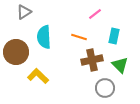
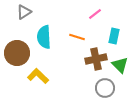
orange line: moved 2 px left
brown circle: moved 1 px right, 1 px down
brown cross: moved 4 px right, 1 px up
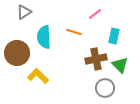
orange line: moved 3 px left, 5 px up
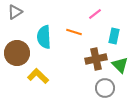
gray triangle: moved 9 px left
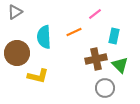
orange line: rotated 42 degrees counterclockwise
yellow L-shape: rotated 150 degrees clockwise
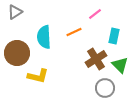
brown cross: rotated 20 degrees counterclockwise
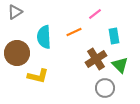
cyan rectangle: rotated 21 degrees counterclockwise
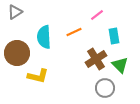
pink line: moved 2 px right, 1 px down
